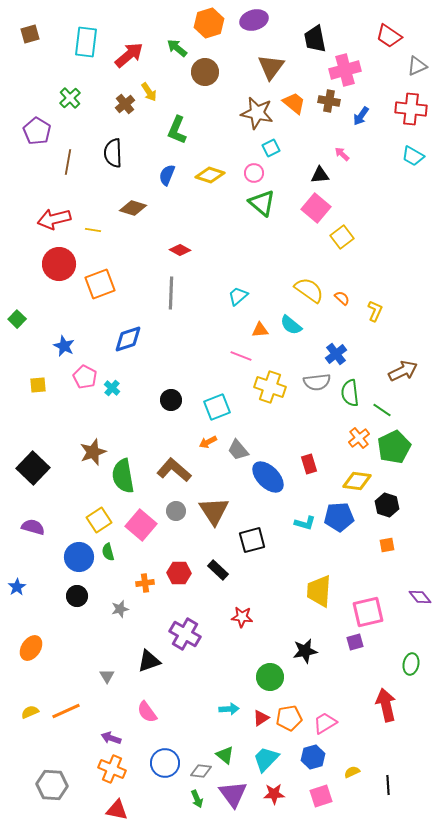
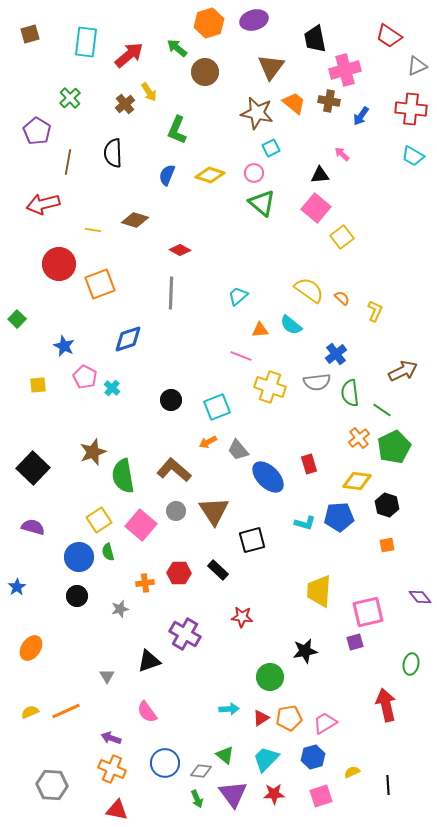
brown diamond at (133, 208): moved 2 px right, 12 px down
red arrow at (54, 219): moved 11 px left, 15 px up
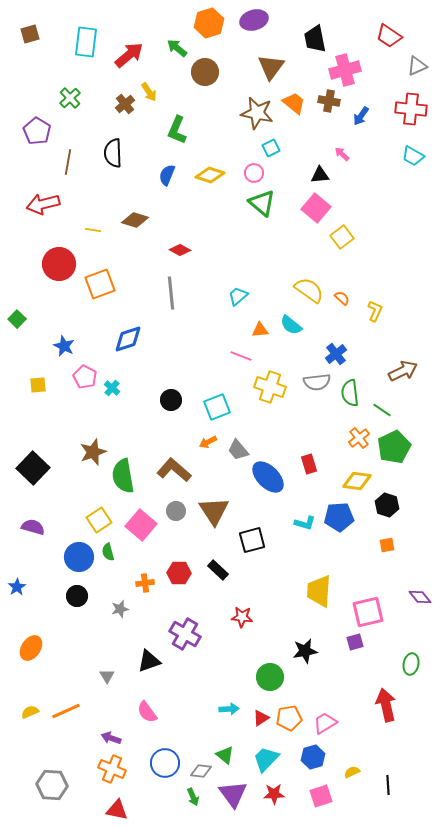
gray line at (171, 293): rotated 8 degrees counterclockwise
green arrow at (197, 799): moved 4 px left, 2 px up
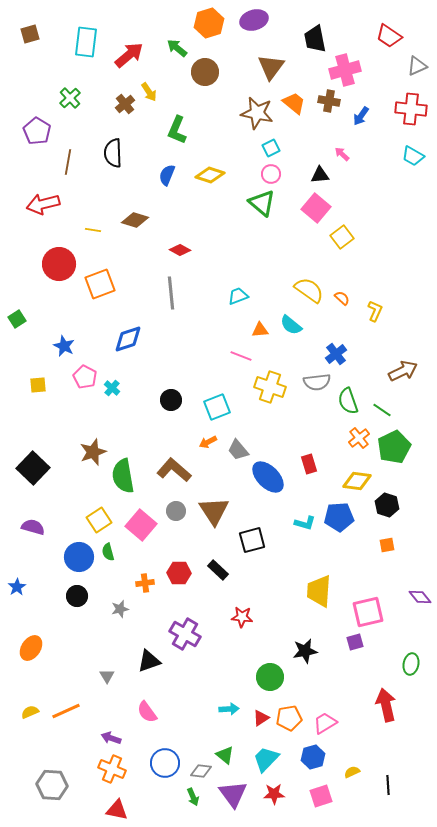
pink circle at (254, 173): moved 17 px right, 1 px down
cyan trapezoid at (238, 296): rotated 20 degrees clockwise
green square at (17, 319): rotated 12 degrees clockwise
green semicircle at (350, 393): moved 2 px left, 8 px down; rotated 12 degrees counterclockwise
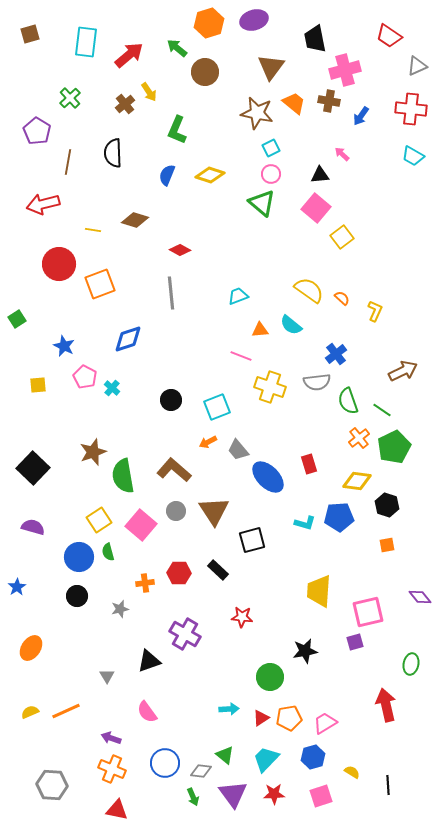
yellow semicircle at (352, 772): rotated 56 degrees clockwise
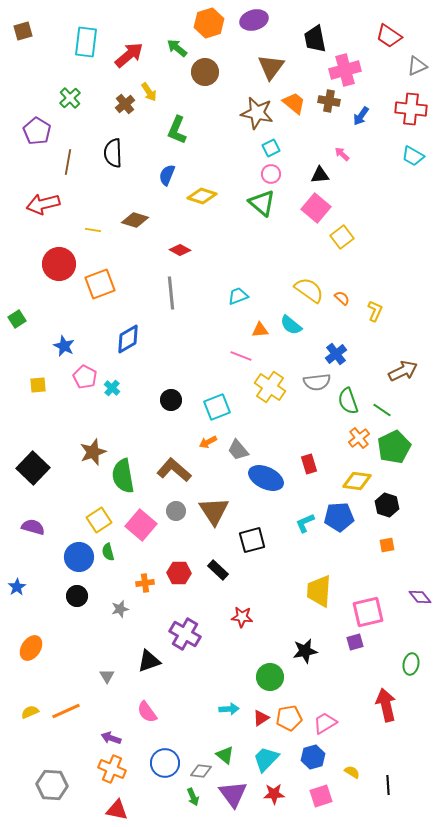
brown square at (30, 34): moved 7 px left, 3 px up
yellow diamond at (210, 175): moved 8 px left, 21 px down
blue diamond at (128, 339): rotated 12 degrees counterclockwise
yellow cross at (270, 387): rotated 16 degrees clockwise
blue ellipse at (268, 477): moved 2 px left, 1 px down; rotated 20 degrees counterclockwise
cyan L-shape at (305, 523): rotated 140 degrees clockwise
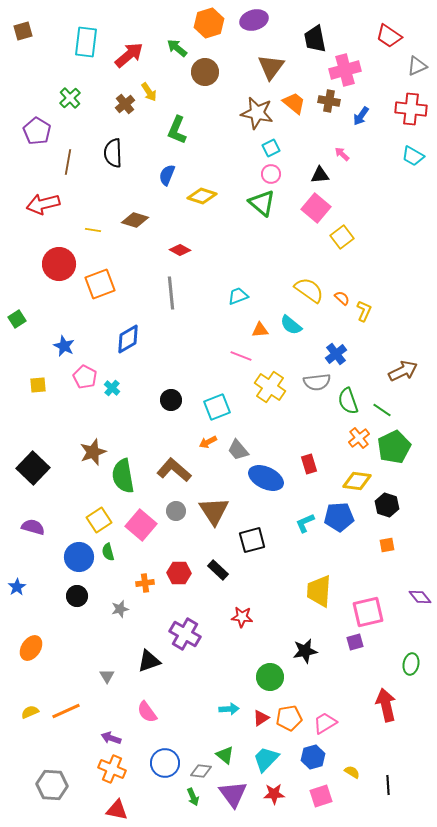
yellow L-shape at (375, 311): moved 11 px left
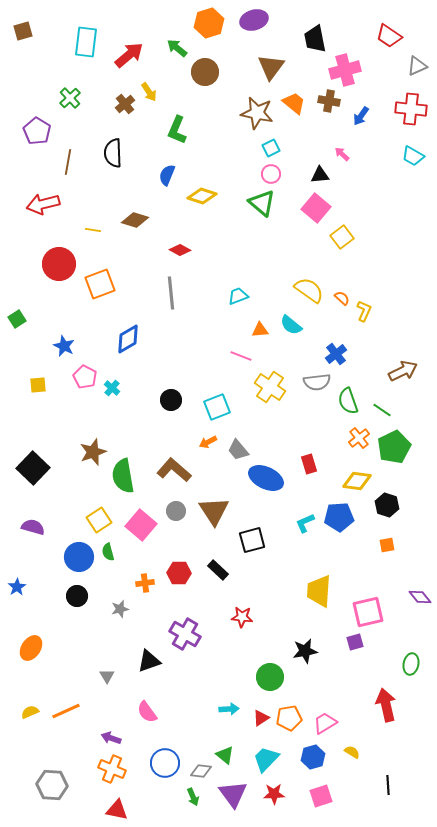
yellow semicircle at (352, 772): moved 20 px up
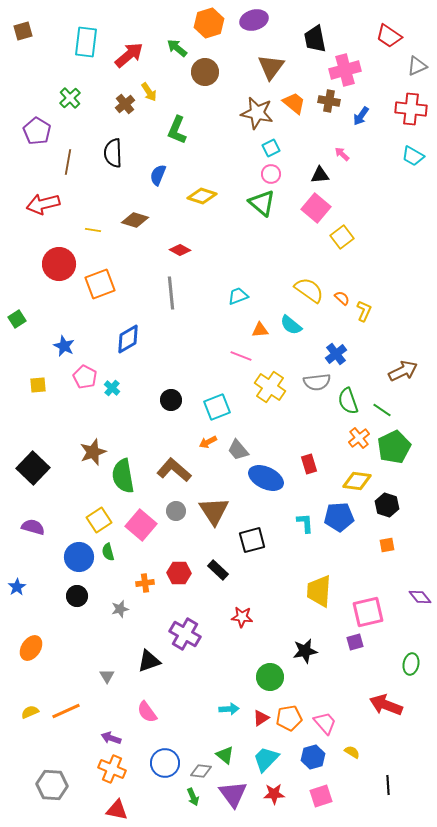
blue semicircle at (167, 175): moved 9 px left
cyan L-shape at (305, 523): rotated 110 degrees clockwise
red arrow at (386, 705): rotated 56 degrees counterclockwise
pink trapezoid at (325, 723): rotated 80 degrees clockwise
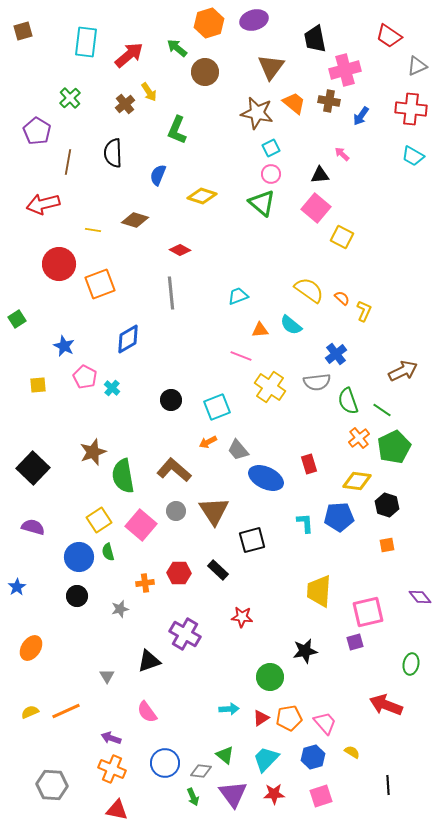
yellow square at (342, 237): rotated 25 degrees counterclockwise
